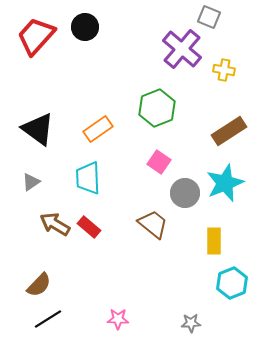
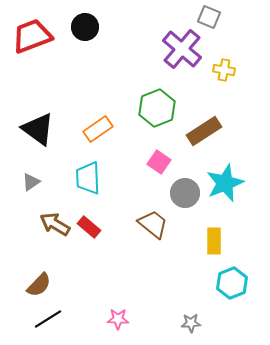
red trapezoid: moved 4 px left; rotated 27 degrees clockwise
brown rectangle: moved 25 px left
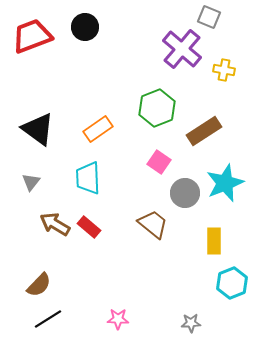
gray triangle: rotated 18 degrees counterclockwise
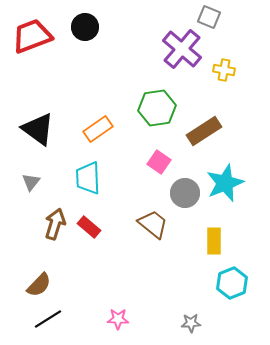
green hexagon: rotated 12 degrees clockwise
brown arrow: rotated 76 degrees clockwise
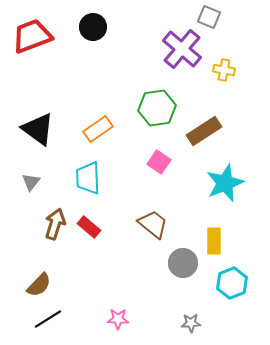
black circle: moved 8 px right
gray circle: moved 2 px left, 70 px down
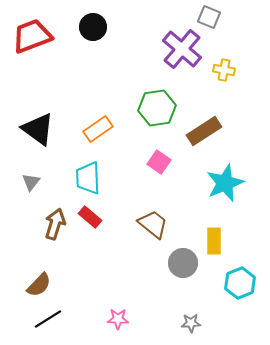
red rectangle: moved 1 px right, 10 px up
cyan hexagon: moved 8 px right
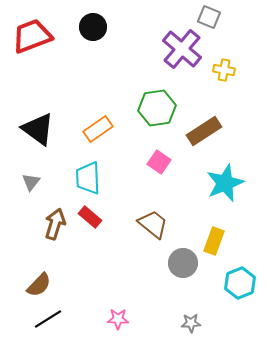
yellow rectangle: rotated 20 degrees clockwise
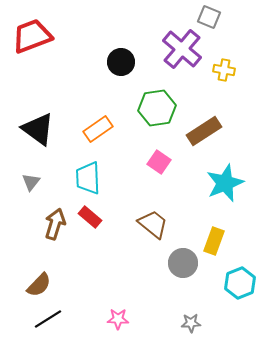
black circle: moved 28 px right, 35 px down
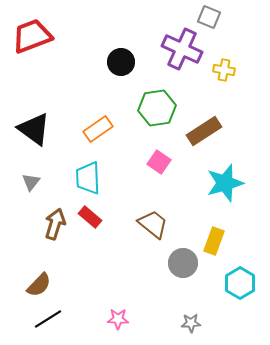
purple cross: rotated 15 degrees counterclockwise
black triangle: moved 4 px left
cyan star: rotated 6 degrees clockwise
cyan hexagon: rotated 8 degrees counterclockwise
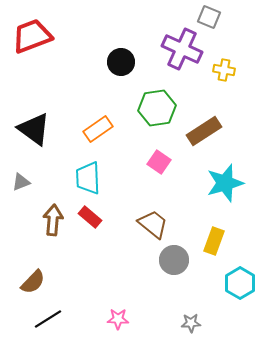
gray triangle: moved 10 px left; rotated 30 degrees clockwise
brown arrow: moved 2 px left, 4 px up; rotated 12 degrees counterclockwise
gray circle: moved 9 px left, 3 px up
brown semicircle: moved 6 px left, 3 px up
